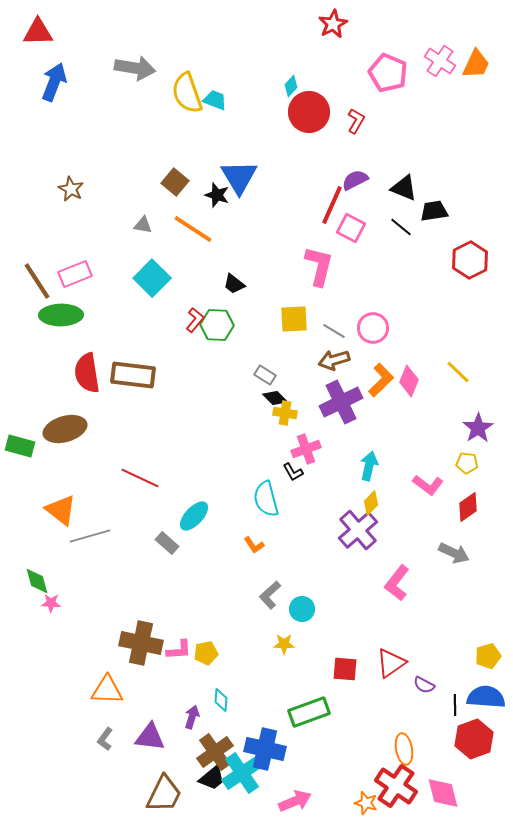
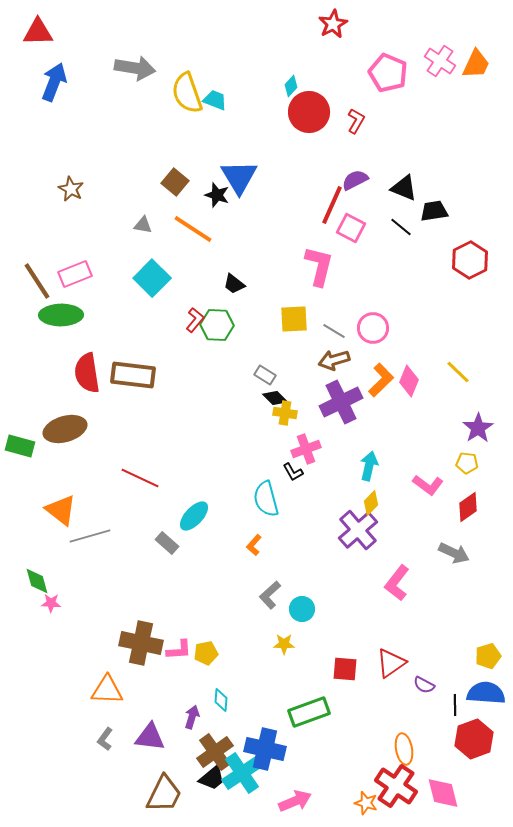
orange L-shape at (254, 545): rotated 75 degrees clockwise
blue semicircle at (486, 697): moved 4 px up
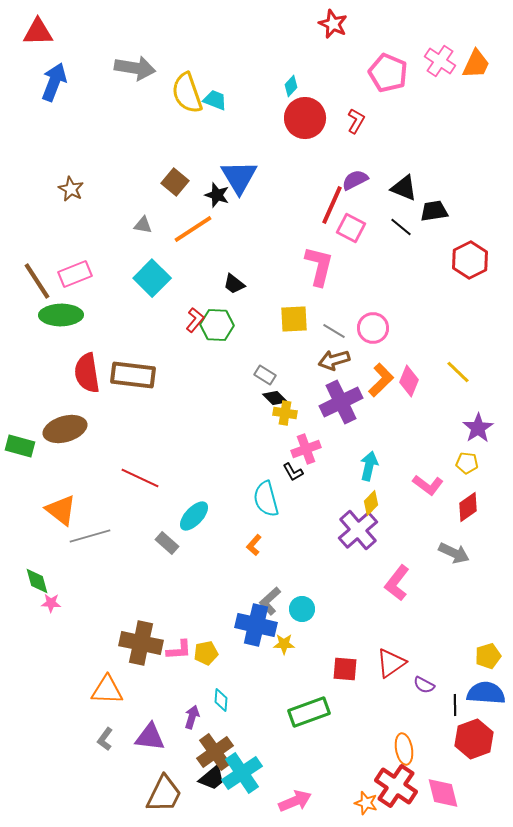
red star at (333, 24): rotated 20 degrees counterclockwise
red circle at (309, 112): moved 4 px left, 6 px down
orange line at (193, 229): rotated 66 degrees counterclockwise
gray L-shape at (270, 595): moved 6 px down
blue cross at (265, 749): moved 9 px left, 124 px up
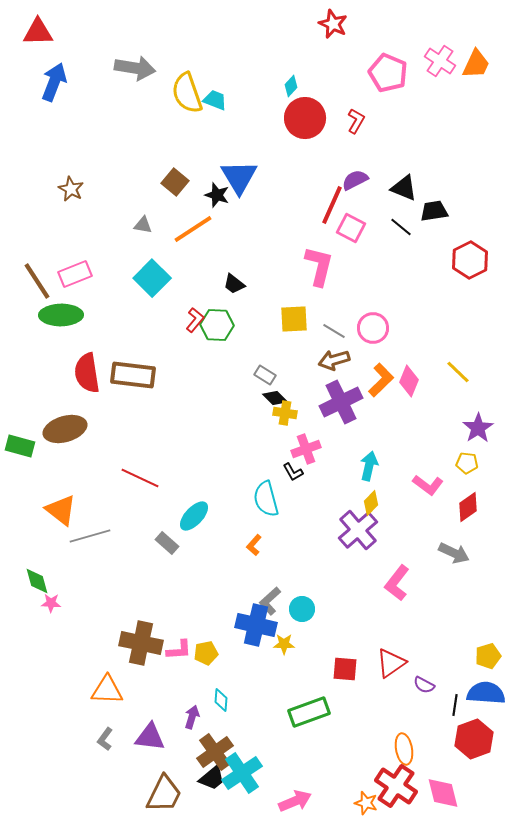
black line at (455, 705): rotated 10 degrees clockwise
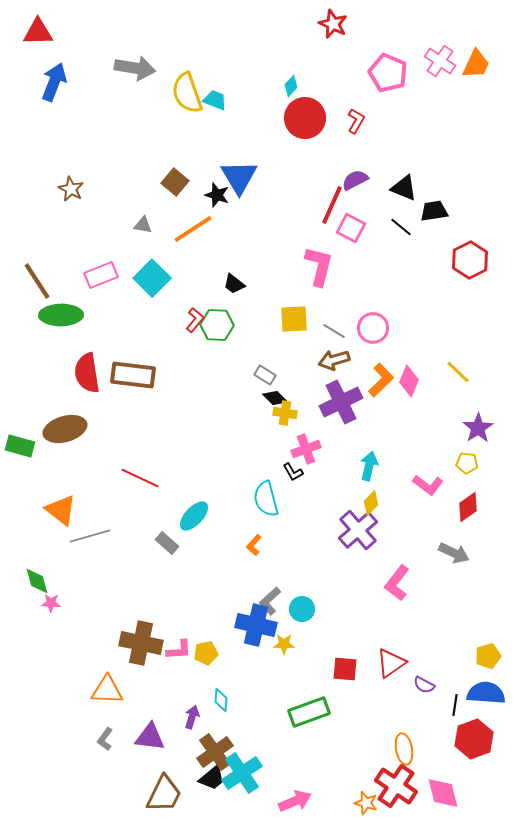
pink rectangle at (75, 274): moved 26 px right, 1 px down
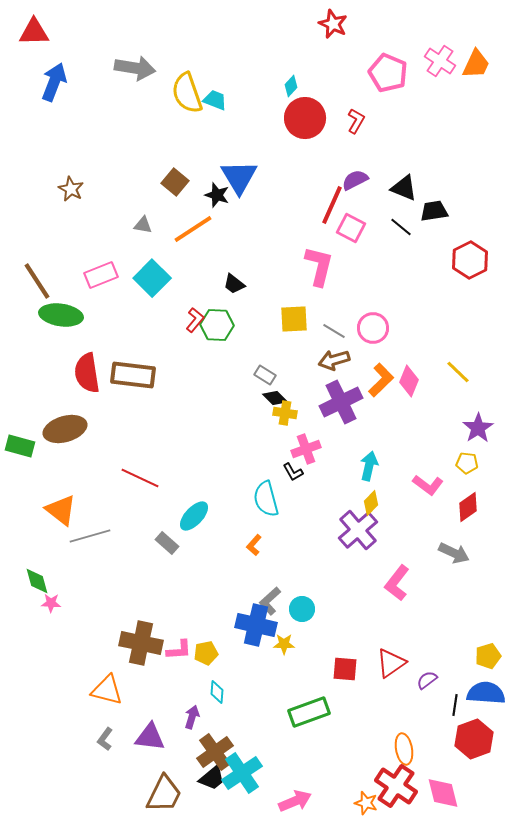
red triangle at (38, 32): moved 4 px left
green ellipse at (61, 315): rotated 9 degrees clockwise
purple semicircle at (424, 685): moved 3 px right, 5 px up; rotated 115 degrees clockwise
orange triangle at (107, 690): rotated 12 degrees clockwise
cyan diamond at (221, 700): moved 4 px left, 8 px up
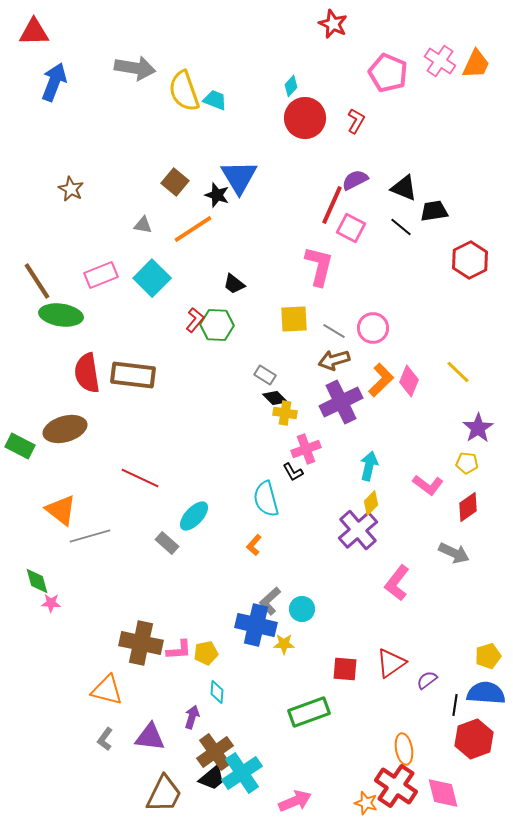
yellow semicircle at (187, 93): moved 3 px left, 2 px up
green rectangle at (20, 446): rotated 12 degrees clockwise
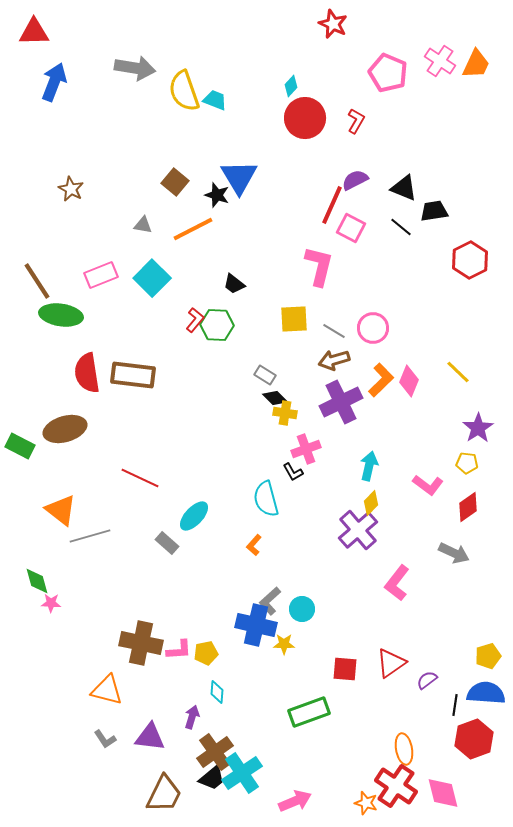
orange line at (193, 229): rotated 6 degrees clockwise
gray L-shape at (105, 739): rotated 70 degrees counterclockwise
